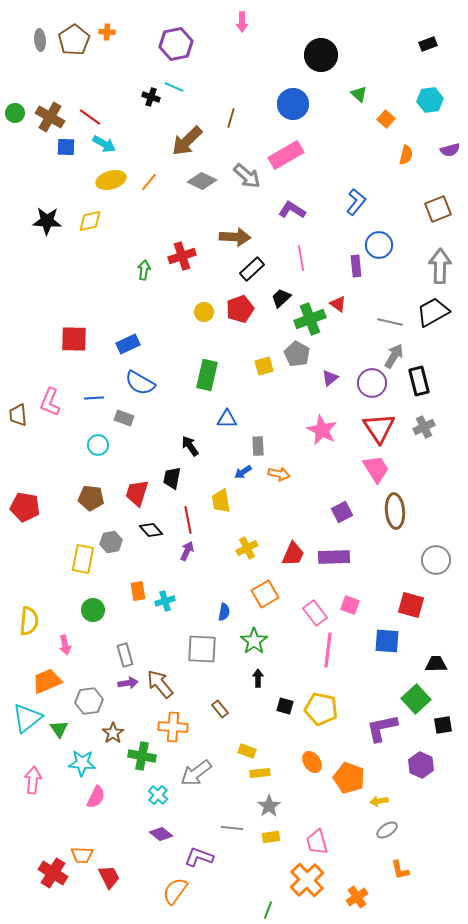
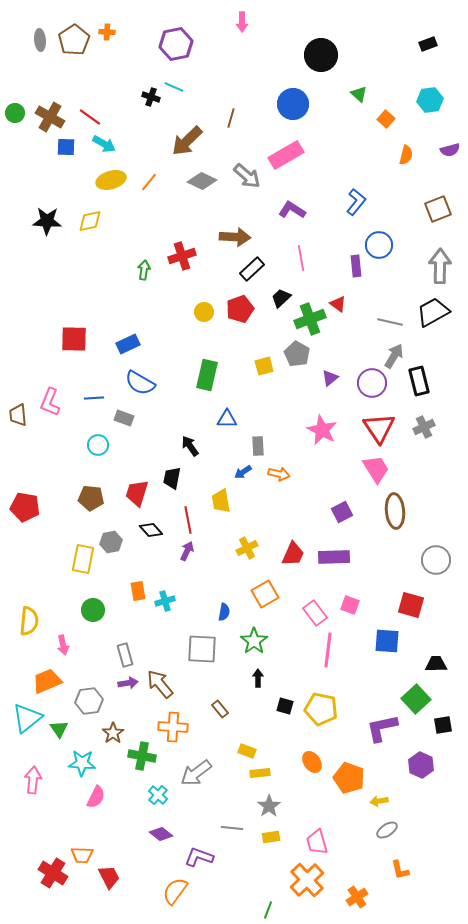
pink arrow at (65, 645): moved 2 px left
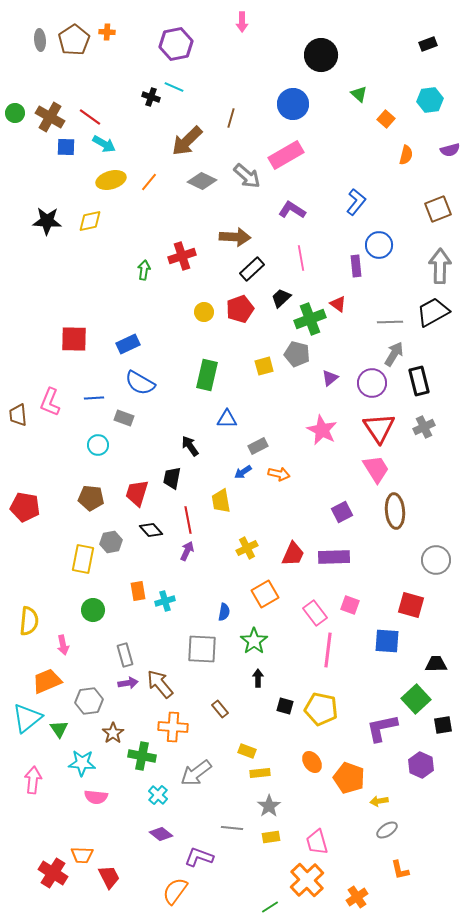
gray line at (390, 322): rotated 15 degrees counterclockwise
gray pentagon at (297, 354): rotated 15 degrees counterclockwise
gray arrow at (394, 356): moved 2 px up
gray rectangle at (258, 446): rotated 66 degrees clockwise
pink semicircle at (96, 797): rotated 70 degrees clockwise
green line at (268, 910): moved 2 px right, 3 px up; rotated 36 degrees clockwise
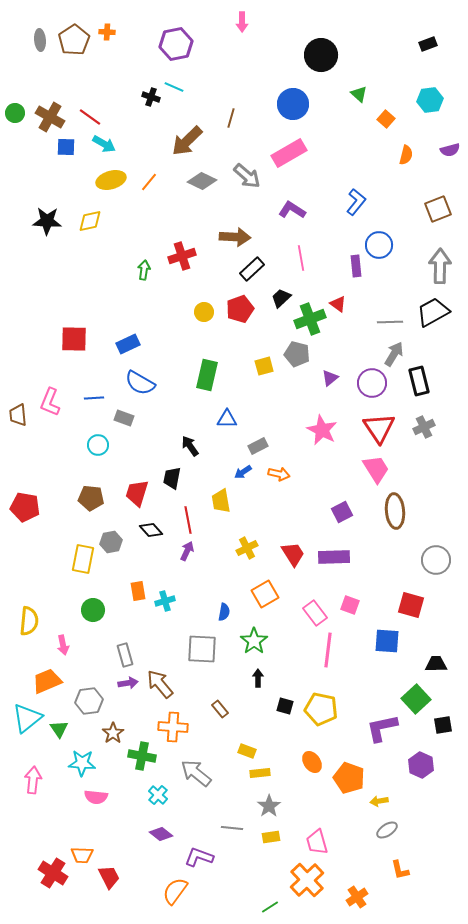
pink rectangle at (286, 155): moved 3 px right, 2 px up
red trapezoid at (293, 554): rotated 56 degrees counterclockwise
gray arrow at (196, 773): rotated 76 degrees clockwise
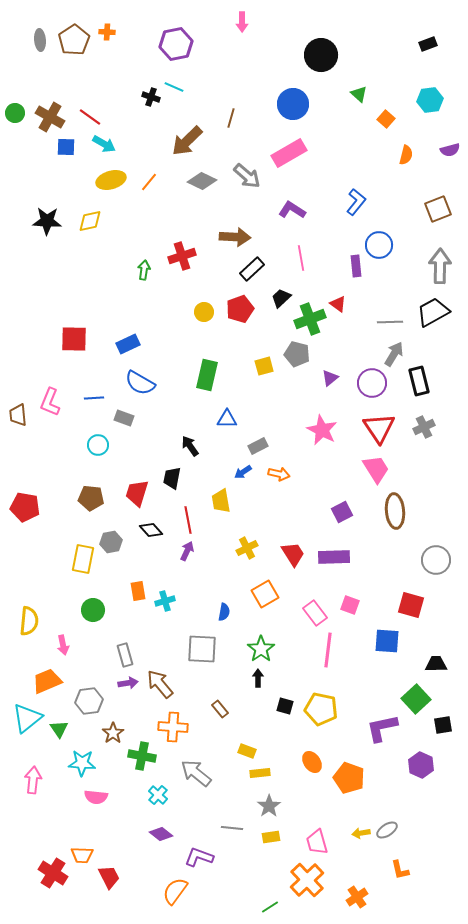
green star at (254, 641): moved 7 px right, 8 px down
yellow arrow at (379, 801): moved 18 px left, 32 px down
